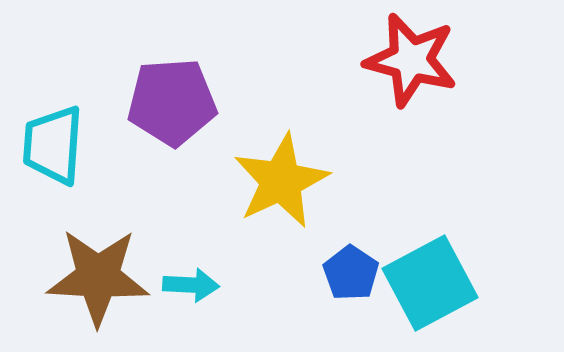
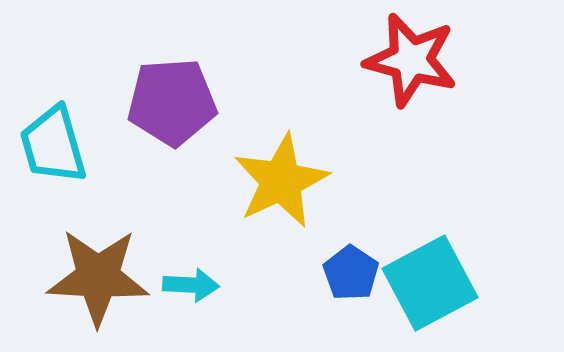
cyan trapezoid: rotated 20 degrees counterclockwise
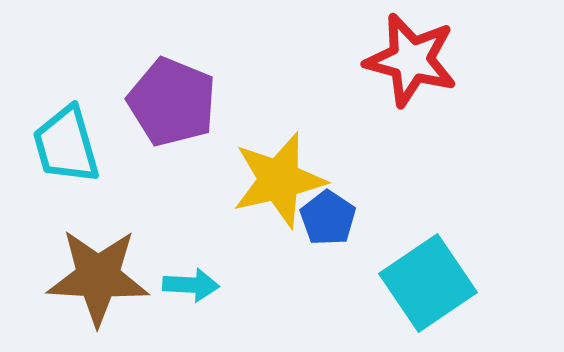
purple pentagon: rotated 26 degrees clockwise
cyan trapezoid: moved 13 px right
yellow star: moved 2 px left, 1 px up; rotated 12 degrees clockwise
blue pentagon: moved 23 px left, 55 px up
cyan square: moved 2 px left; rotated 6 degrees counterclockwise
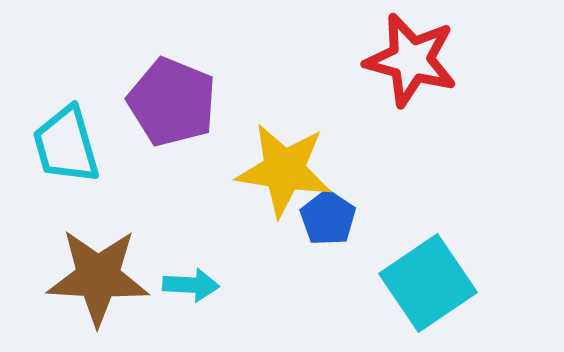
yellow star: moved 5 px right, 10 px up; rotated 22 degrees clockwise
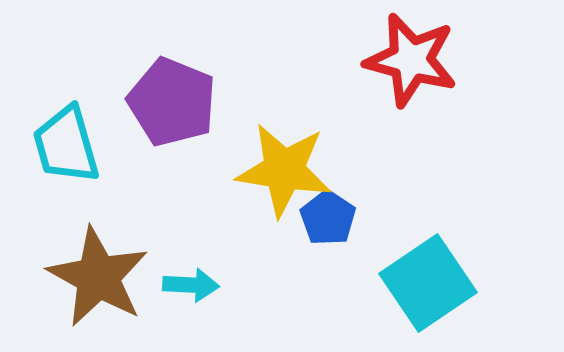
brown star: rotated 26 degrees clockwise
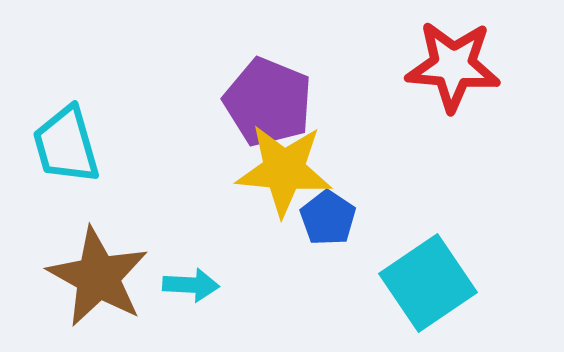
red star: moved 42 px right, 6 px down; rotated 10 degrees counterclockwise
purple pentagon: moved 96 px right
yellow star: rotated 4 degrees counterclockwise
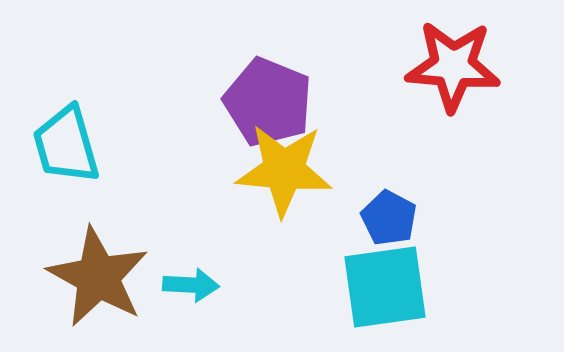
blue pentagon: moved 61 px right; rotated 6 degrees counterclockwise
cyan square: moved 43 px left, 4 px down; rotated 26 degrees clockwise
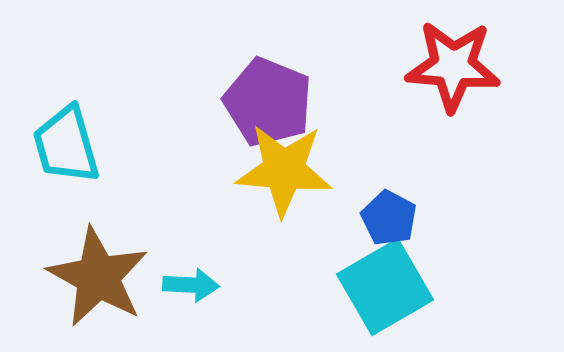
cyan square: rotated 22 degrees counterclockwise
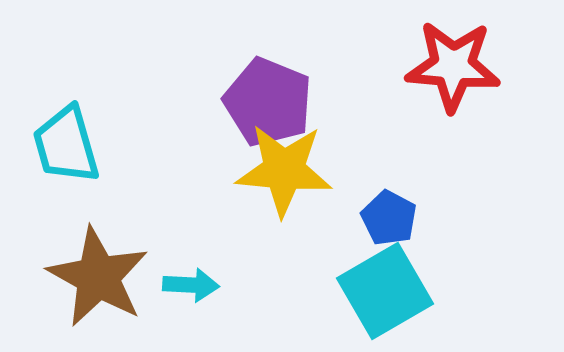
cyan square: moved 4 px down
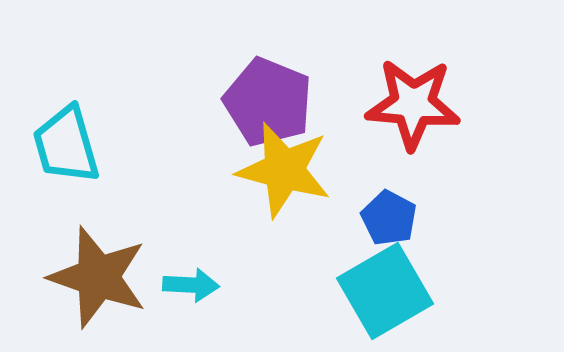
red star: moved 40 px left, 38 px down
yellow star: rotated 10 degrees clockwise
brown star: rotated 10 degrees counterclockwise
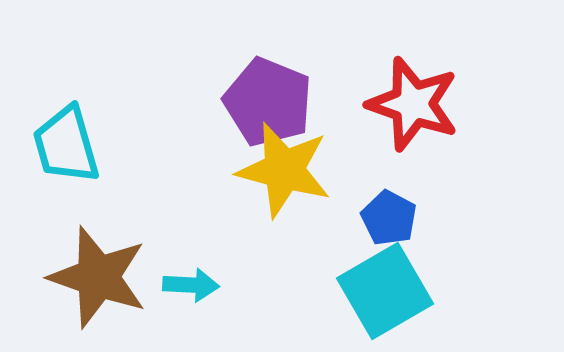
red star: rotated 14 degrees clockwise
